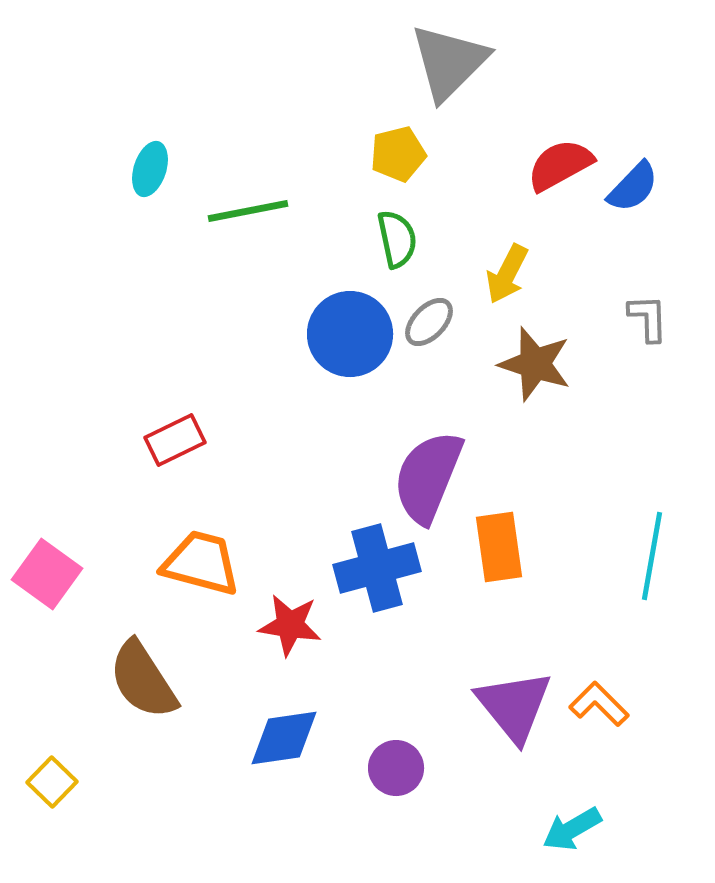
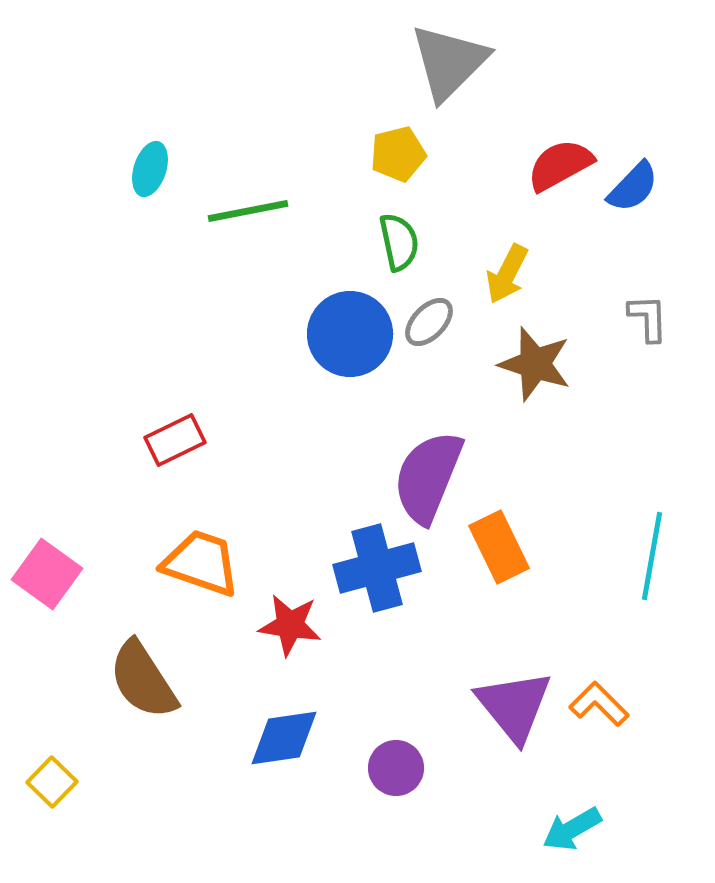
green semicircle: moved 2 px right, 3 px down
orange rectangle: rotated 18 degrees counterclockwise
orange trapezoid: rotated 4 degrees clockwise
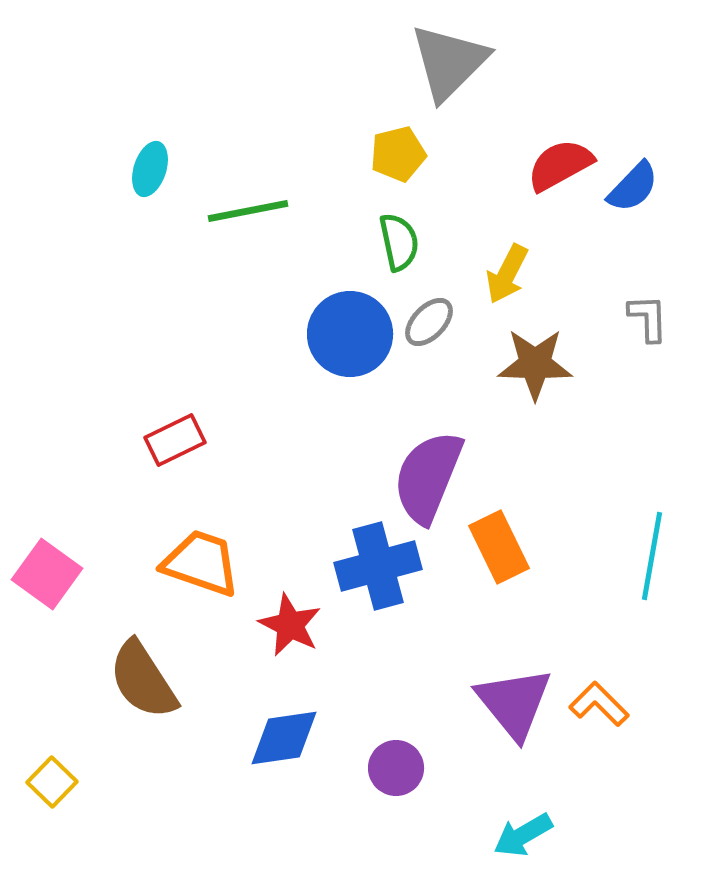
brown star: rotated 16 degrees counterclockwise
blue cross: moved 1 px right, 2 px up
red star: rotated 18 degrees clockwise
purple triangle: moved 3 px up
cyan arrow: moved 49 px left, 6 px down
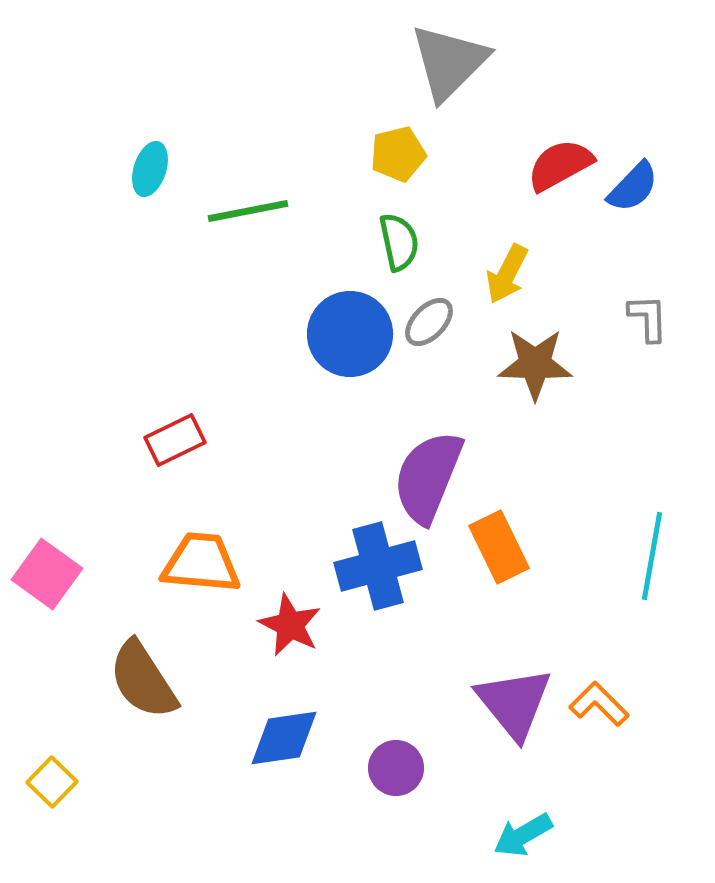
orange trapezoid: rotated 14 degrees counterclockwise
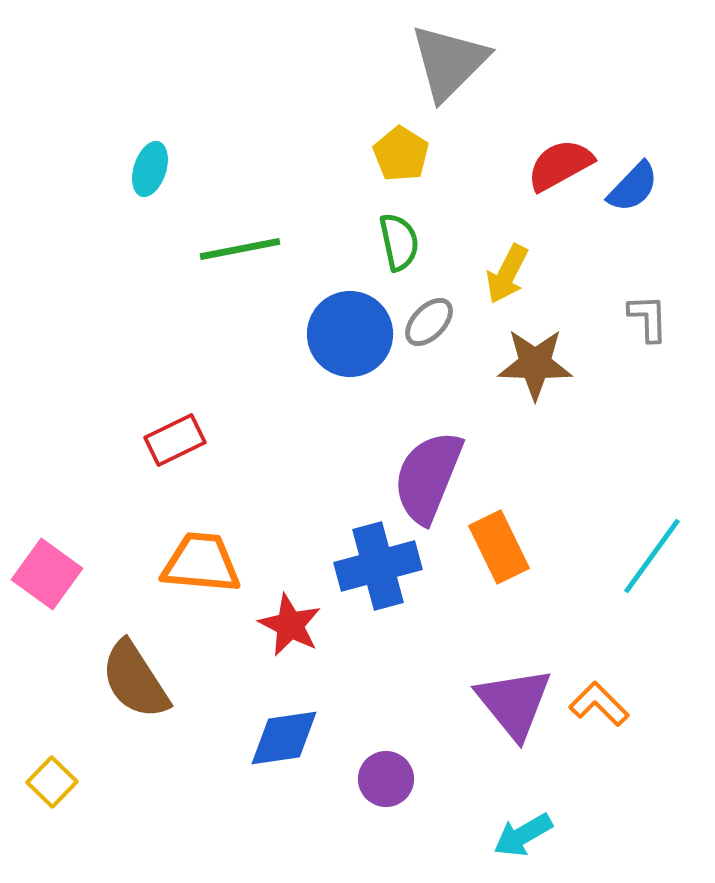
yellow pentagon: moved 3 px right; rotated 26 degrees counterclockwise
green line: moved 8 px left, 38 px down
cyan line: rotated 26 degrees clockwise
brown semicircle: moved 8 px left
purple circle: moved 10 px left, 11 px down
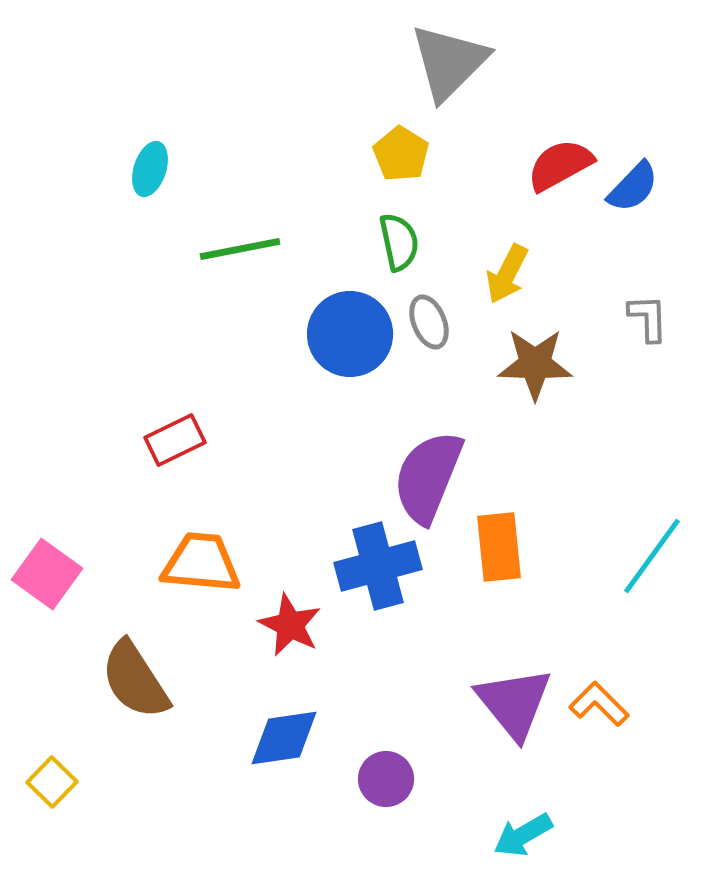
gray ellipse: rotated 66 degrees counterclockwise
orange rectangle: rotated 20 degrees clockwise
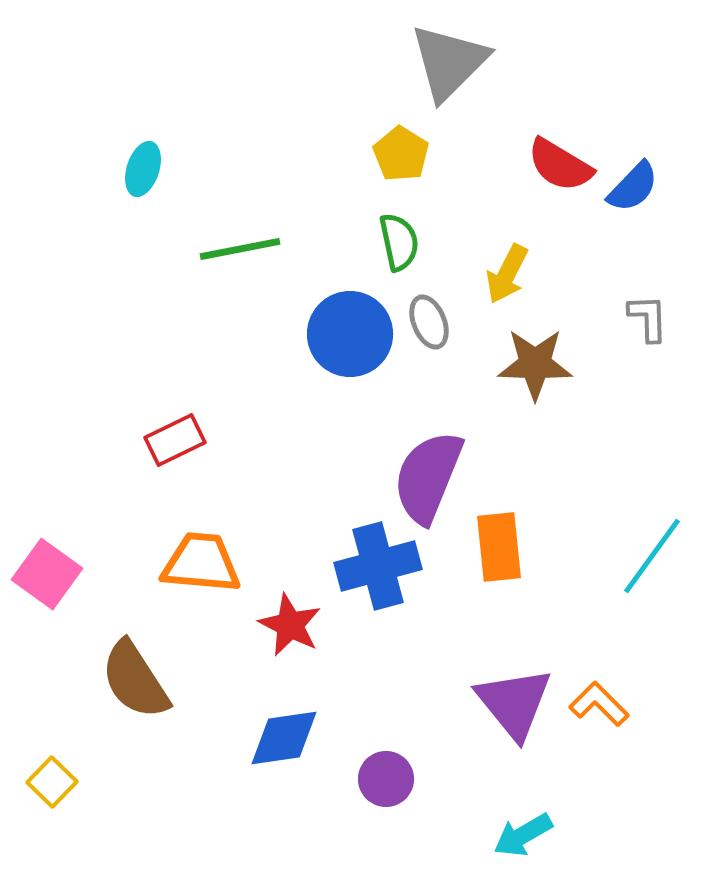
red semicircle: rotated 120 degrees counterclockwise
cyan ellipse: moved 7 px left
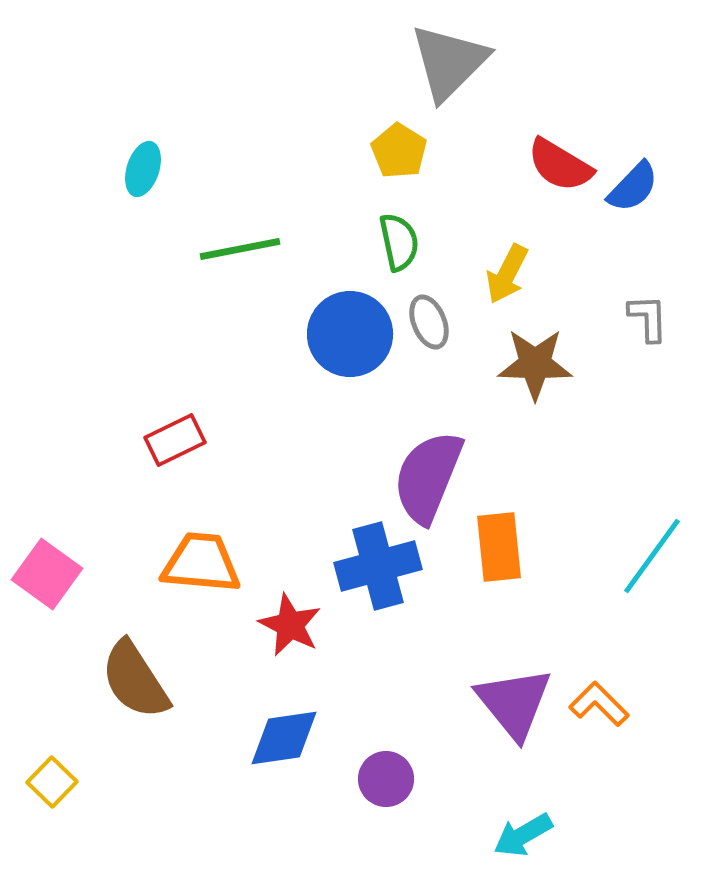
yellow pentagon: moved 2 px left, 3 px up
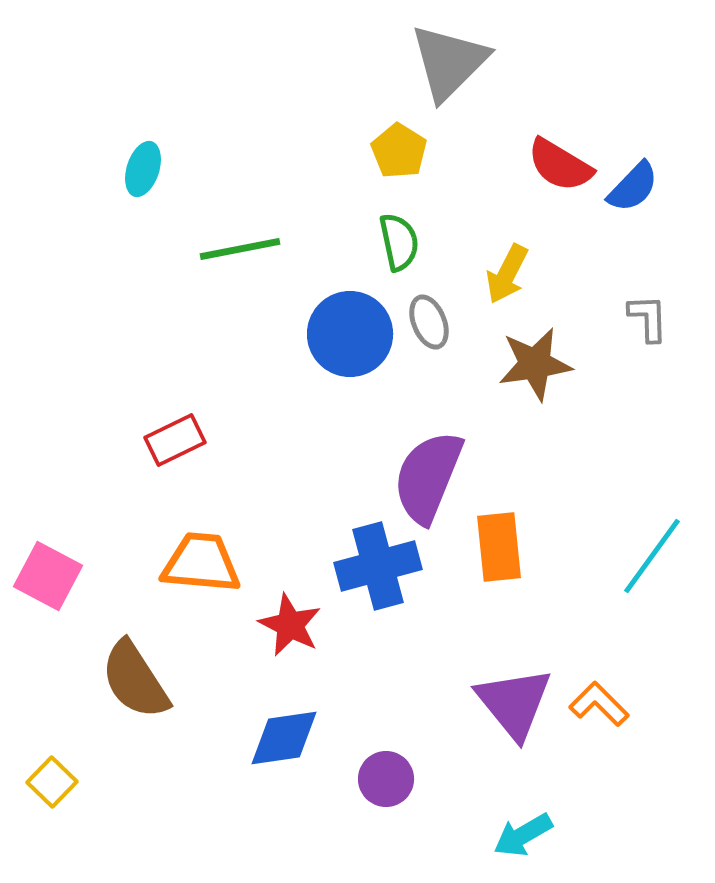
brown star: rotated 10 degrees counterclockwise
pink square: moved 1 px right, 2 px down; rotated 8 degrees counterclockwise
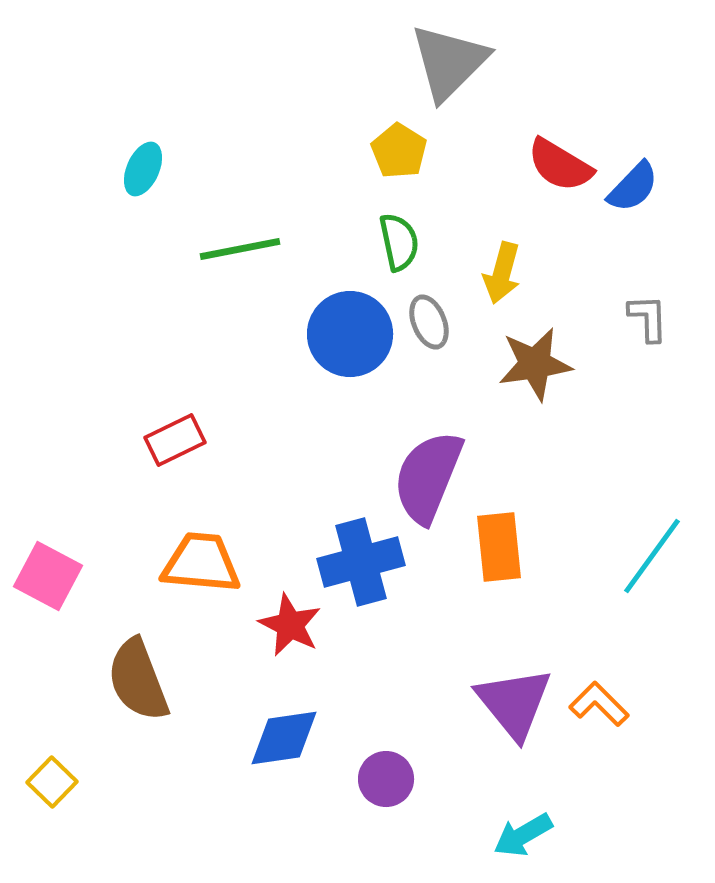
cyan ellipse: rotated 6 degrees clockwise
yellow arrow: moved 5 px left, 1 px up; rotated 12 degrees counterclockwise
blue cross: moved 17 px left, 4 px up
brown semicircle: moved 3 px right; rotated 12 degrees clockwise
